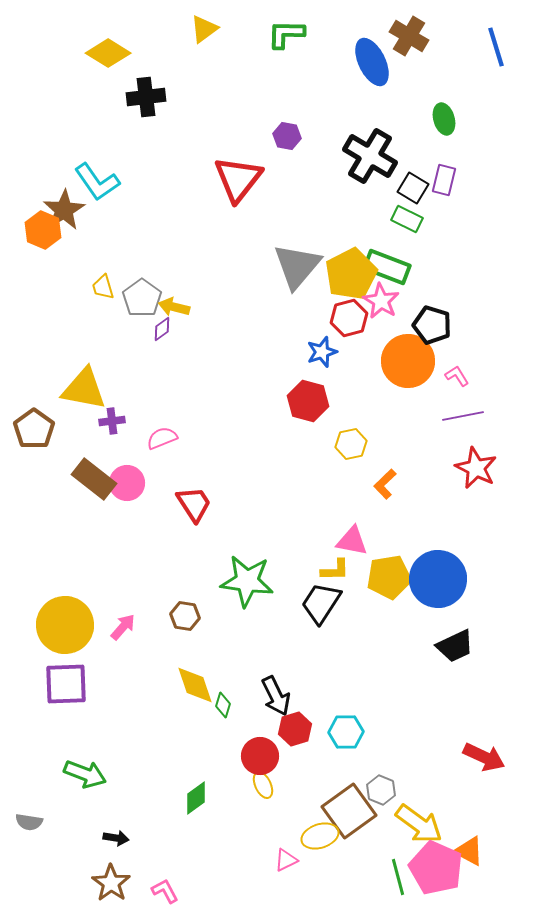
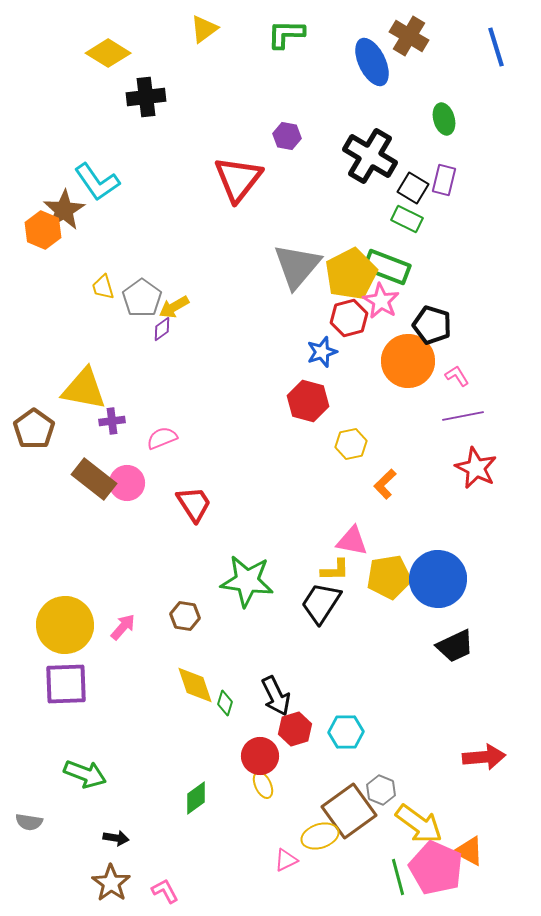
yellow arrow at (174, 307): rotated 44 degrees counterclockwise
green diamond at (223, 705): moved 2 px right, 2 px up
red arrow at (484, 757): rotated 30 degrees counterclockwise
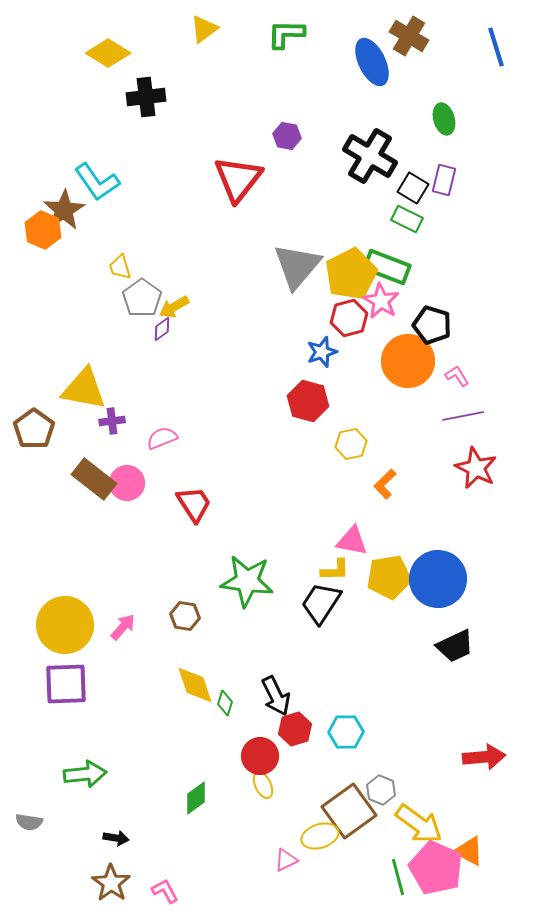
yellow trapezoid at (103, 287): moved 17 px right, 20 px up
green arrow at (85, 774): rotated 27 degrees counterclockwise
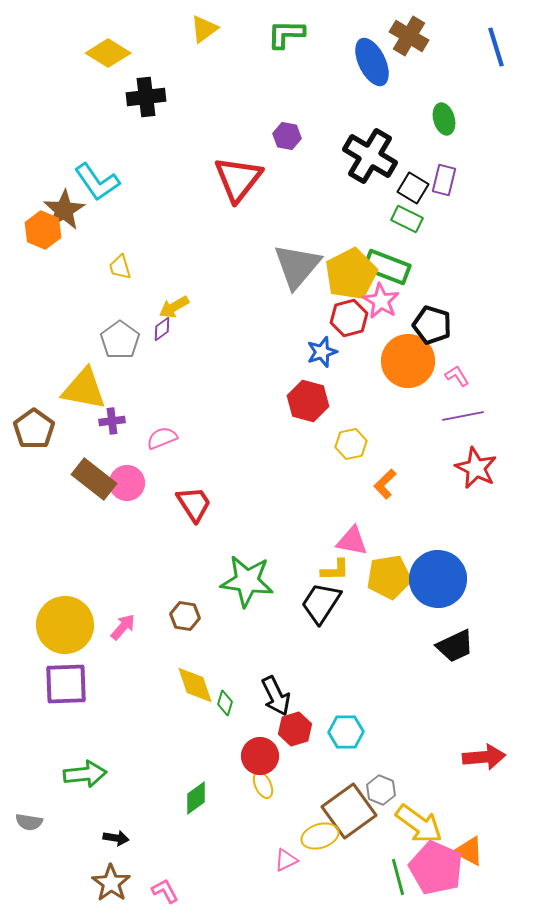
gray pentagon at (142, 298): moved 22 px left, 42 px down
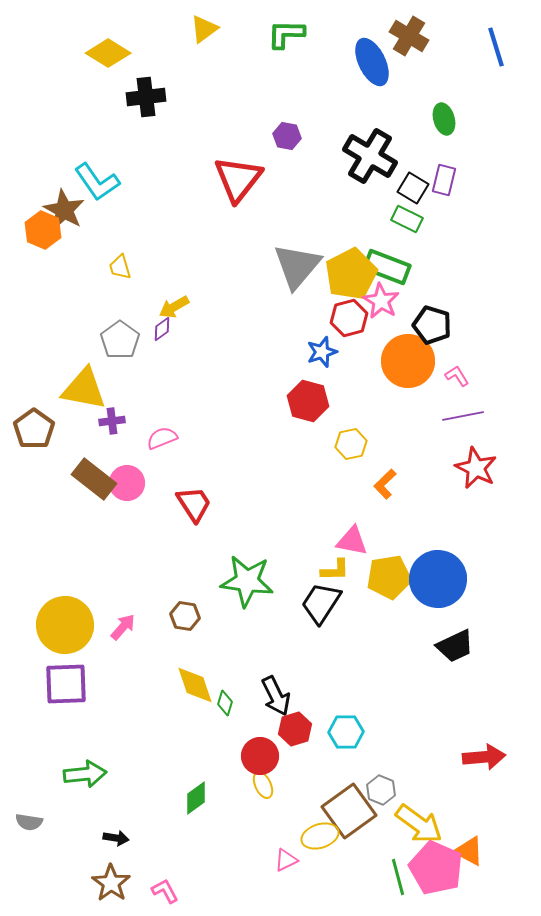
brown star at (64, 210): rotated 12 degrees counterclockwise
